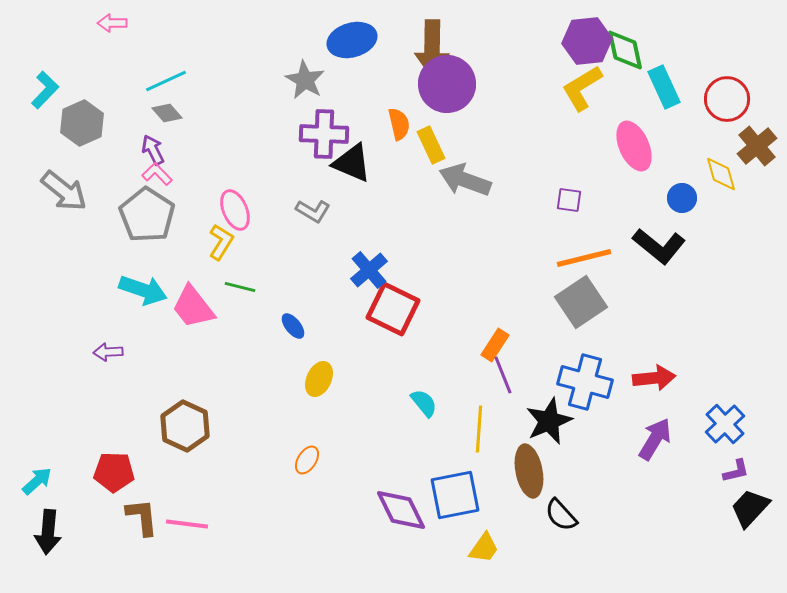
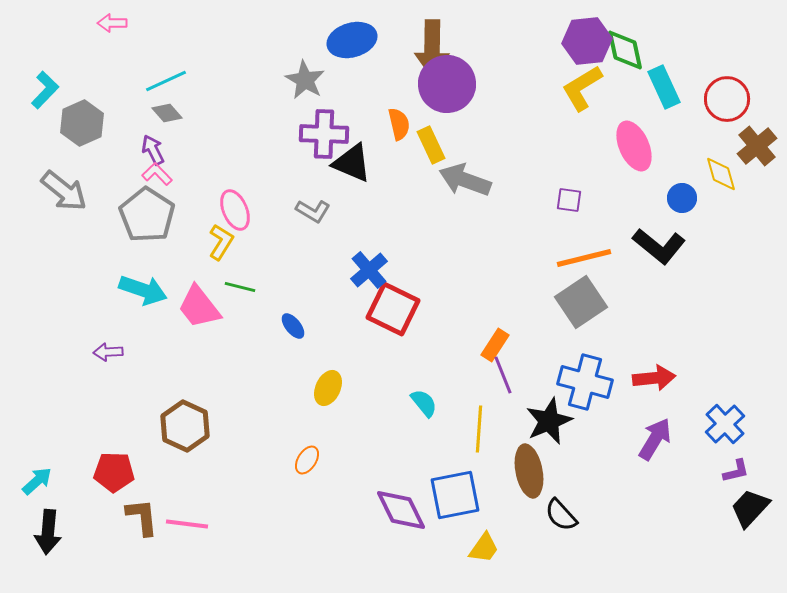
pink trapezoid at (193, 307): moved 6 px right
yellow ellipse at (319, 379): moved 9 px right, 9 px down
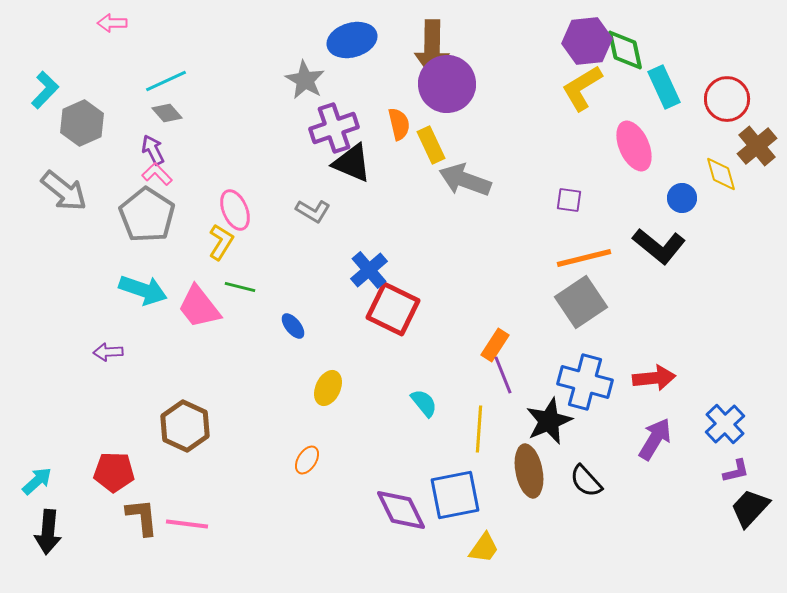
purple cross at (324, 134): moved 10 px right, 6 px up; rotated 21 degrees counterclockwise
black semicircle at (561, 515): moved 25 px right, 34 px up
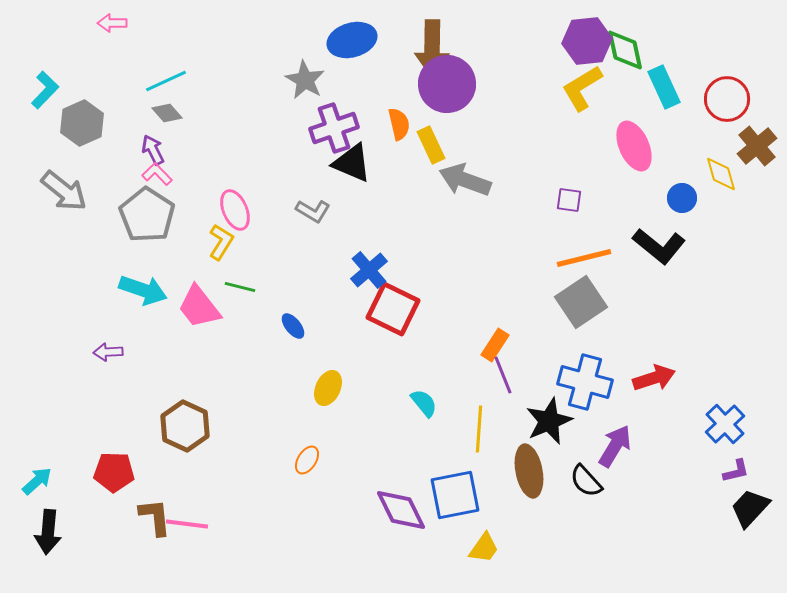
red arrow at (654, 378): rotated 12 degrees counterclockwise
purple arrow at (655, 439): moved 40 px left, 7 px down
brown L-shape at (142, 517): moved 13 px right
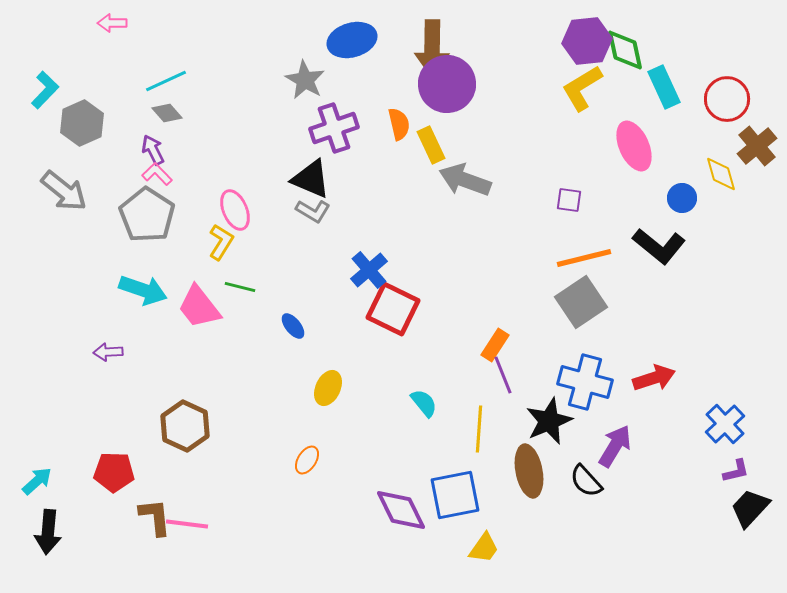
black triangle at (352, 163): moved 41 px left, 16 px down
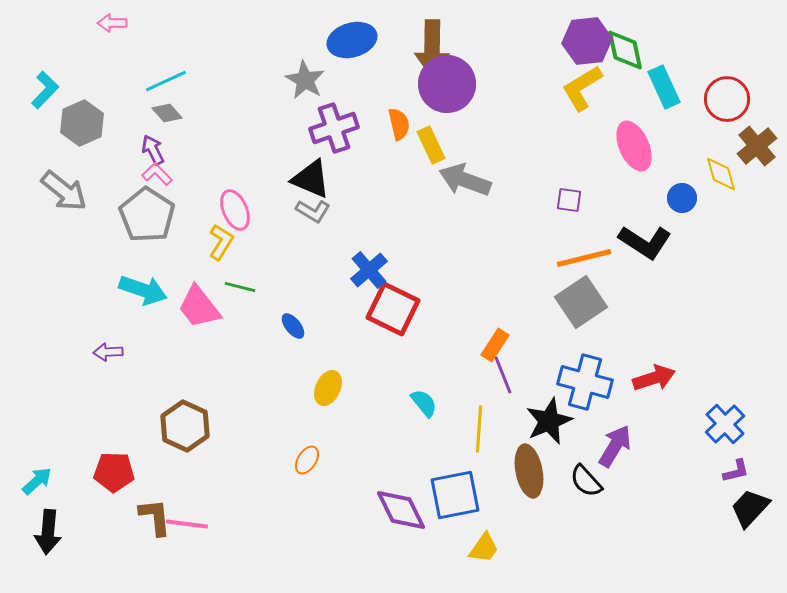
black L-shape at (659, 246): moved 14 px left, 4 px up; rotated 6 degrees counterclockwise
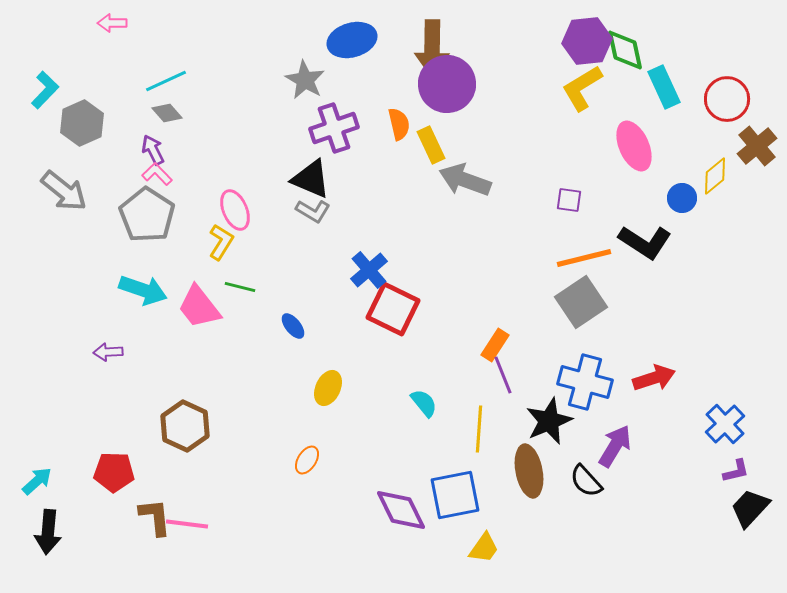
yellow diamond at (721, 174): moved 6 px left, 2 px down; rotated 66 degrees clockwise
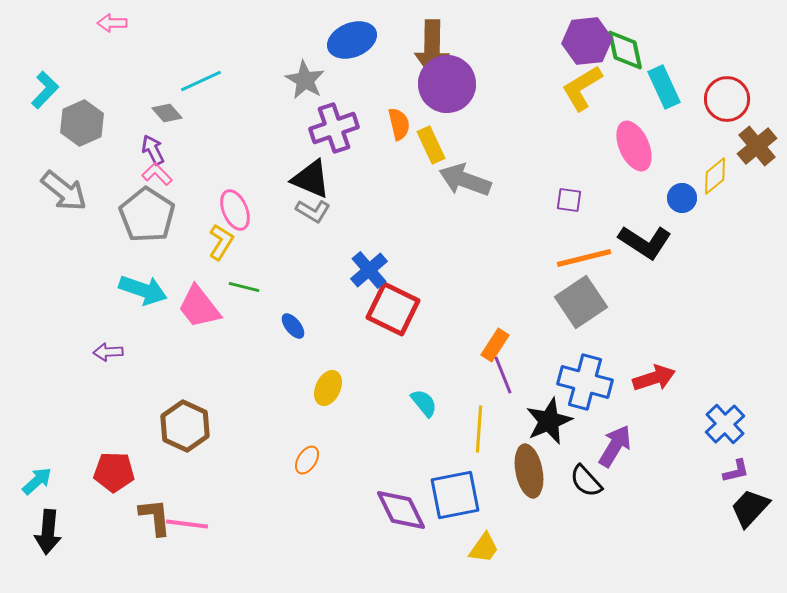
blue ellipse at (352, 40): rotated 6 degrees counterclockwise
cyan line at (166, 81): moved 35 px right
green line at (240, 287): moved 4 px right
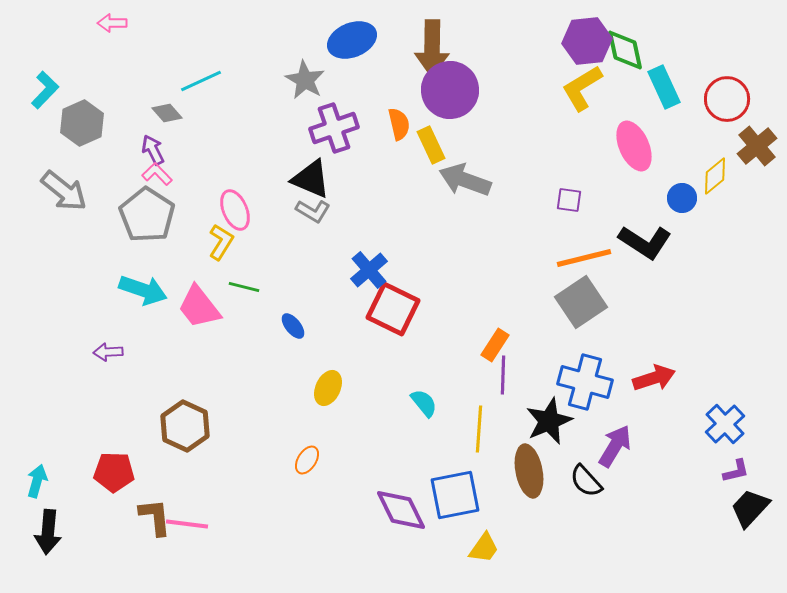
purple circle at (447, 84): moved 3 px right, 6 px down
purple line at (503, 375): rotated 24 degrees clockwise
cyan arrow at (37, 481): rotated 32 degrees counterclockwise
